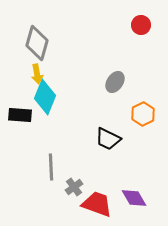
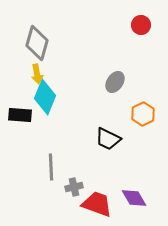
gray cross: rotated 24 degrees clockwise
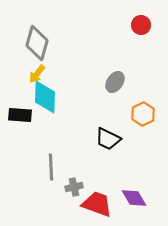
yellow arrow: rotated 48 degrees clockwise
cyan diamond: rotated 20 degrees counterclockwise
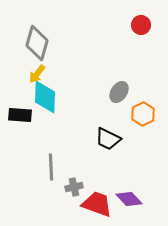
gray ellipse: moved 4 px right, 10 px down
purple diamond: moved 5 px left, 1 px down; rotated 12 degrees counterclockwise
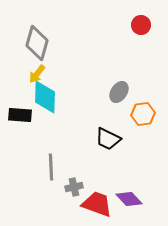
orange hexagon: rotated 20 degrees clockwise
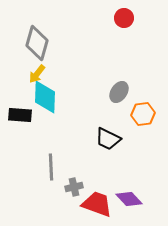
red circle: moved 17 px left, 7 px up
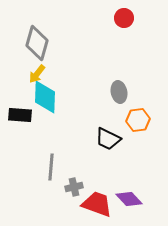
gray ellipse: rotated 45 degrees counterclockwise
orange hexagon: moved 5 px left, 6 px down
gray line: rotated 8 degrees clockwise
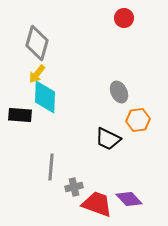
gray ellipse: rotated 15 degrees counterclockwise
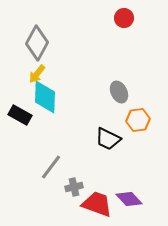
gray diamond: rotated 12 degrees clockwise
black rectangle: rotated 25 degrees clockwise
gray line: rotated 32 degrees clockwise
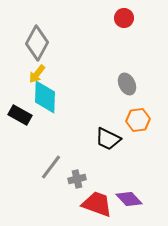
gray ellipse: moved 8 px right, 8 px up
gray cross: moved 3 px right, 8 px up
